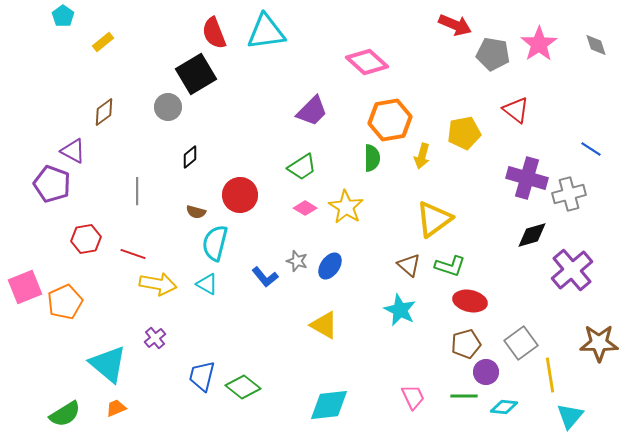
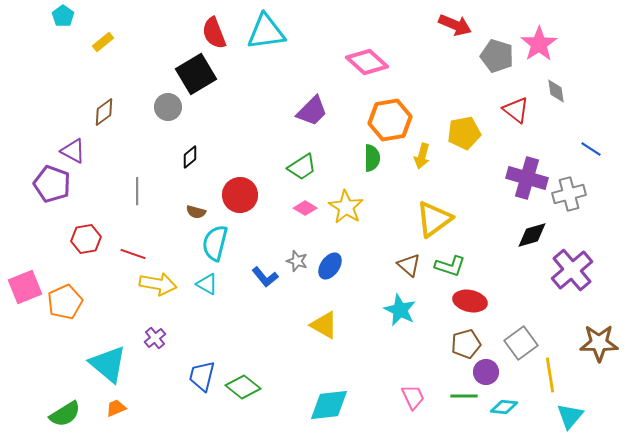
gray diamond at (596, 45): moved 40 px left, 46 px down; rotated 10 degrees clockwise
gray pentagon at (493, 54): moved 4 px right, 2 px down; rotated 8 degrees clockwise
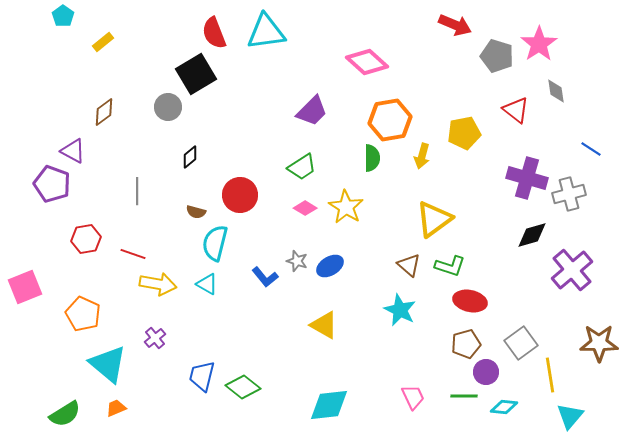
blue ellipse at (330, 266): rotated 24 degrees clockwise
orange pentagon at (65, 302): moved 18 px right, 12 px down; rotated 24 degrees counterclockwise
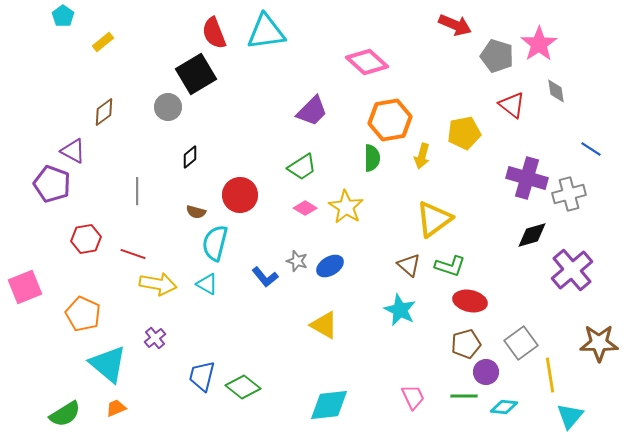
red triangle at (516, 110): moved 4 px left, 5 px up
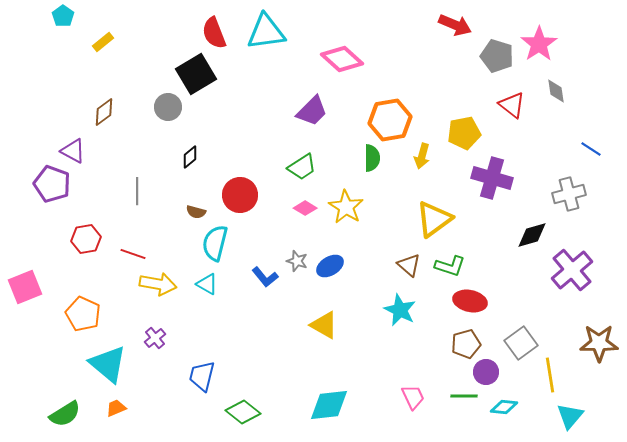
pink diamond at (367, 62): moved 25 px left, 3 px up
purple cross at (527, 178): moved 35 px left
green diamond at (243, 387): moved 25 px down
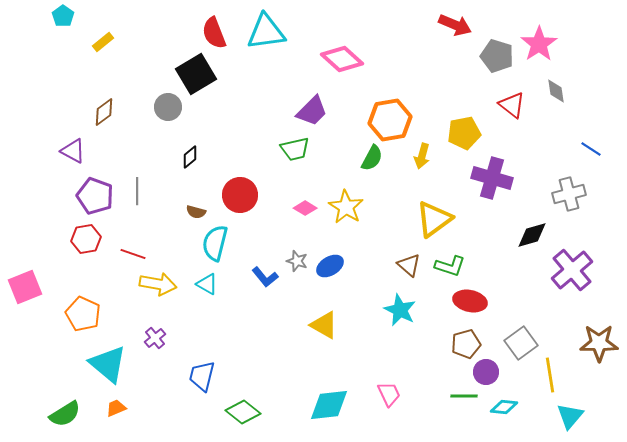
green semicircle at (372, 158): rotated 28 degrees clockwise
green trapezoid at (302, 167): moved 7 px left, 18 px up; rotated 20 degrees clockwise
purple pentagon at (52, 184): moved 43 px right, 12 px down
pink trapezoid at (413, 397): moved 24 px left, 3 px up
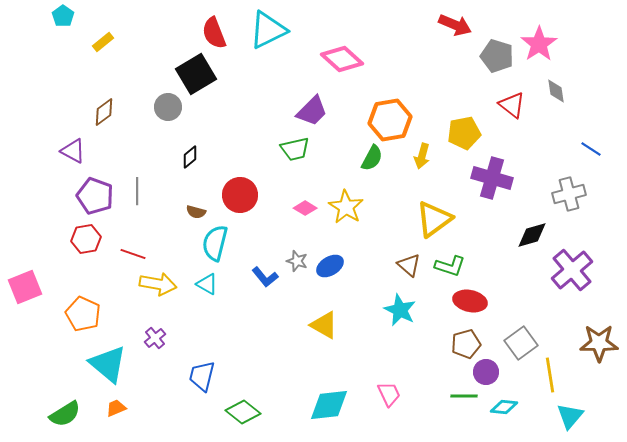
cyan triangle at (266, 32): moved 2 px right, 2 px up; rotated 18 degrees counterclockwise
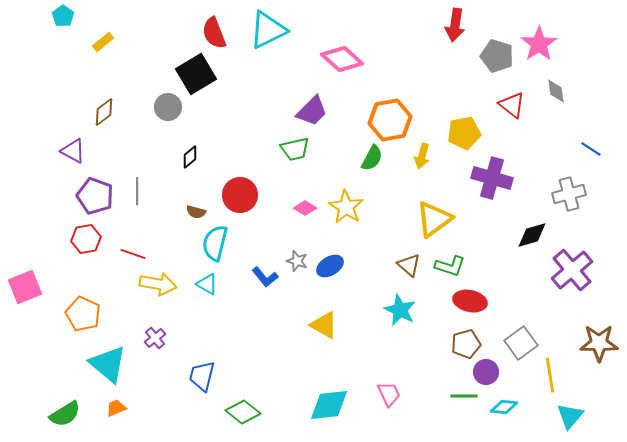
red arrow at (455, 25): rotated 76 degrees clockwise
